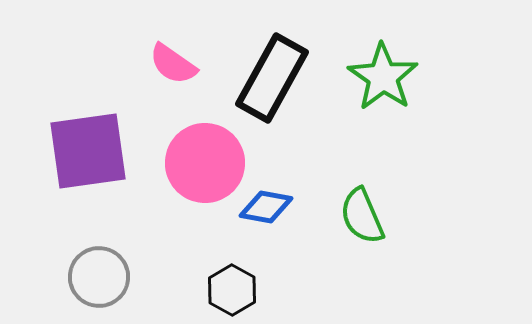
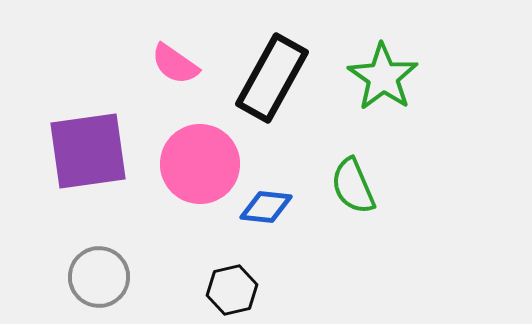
pink semicircle: moved 2 px right
pink circle: moved 5 px left, 1 px down
blue diamond: rotated 4 degrees counterclockwise
green semicircle: moved 9 px left, 30 px up
black hexagon: rotated 18 degrees clockwise
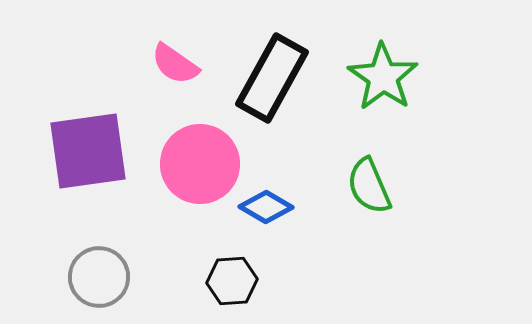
green semicircle: moved 16 px right
blue diamond: rotated 24 degrees clockwise
black hexagon: moved 9 px up; rotated 9 degrees clockwise
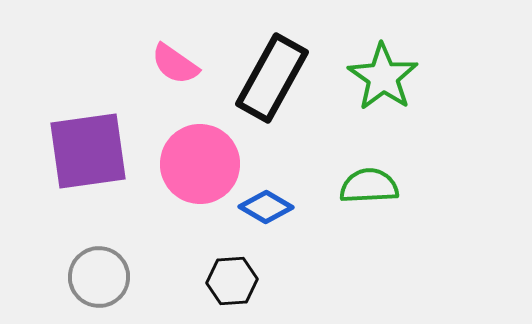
green semicircle: rotated 110 degrees clockwise
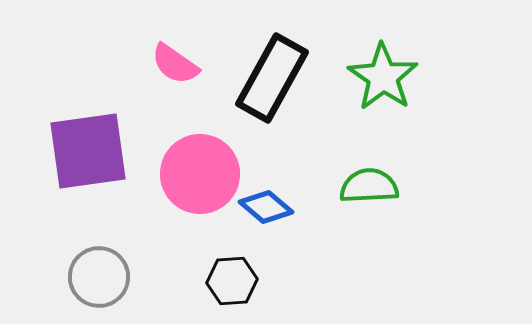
pink circle: moved 10 px down
blue diamond: rotated 10 degrees clockwise
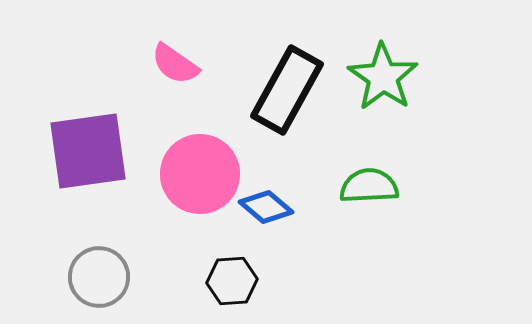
black rectangle: moved 15 px right, 12 px down
